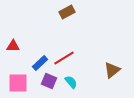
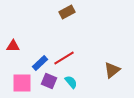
pink square: moved 4 px right
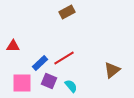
cyan semicircle: moved 4 px down
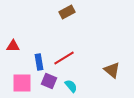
blue rectangle: moved 1 px left, 1 px up; rotated 56 degrees counterclockwise
brown triangle: rotated 42 degrees counterclockwise
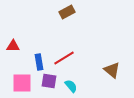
purple square: rotated 14 degrees counterclockwise
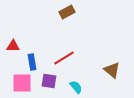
blue rectangle: moved 7 px left
cyan semicircle: moved 5 px right, 1 px down
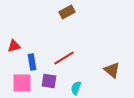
red triangle: moved 1 px right; rotated 16 degrees counterclockwise
cyan semicircle: moved 1 px down; rotated 120 degrees counterclockwise
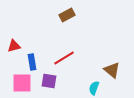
brown rectangle: moved 3 px down
cyan semicircle: moved 18 px right
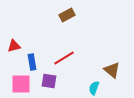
pink square: moved 1 px left, 1 px down
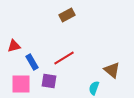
blue rectangle: rotated 21 degrees counterclockwise
